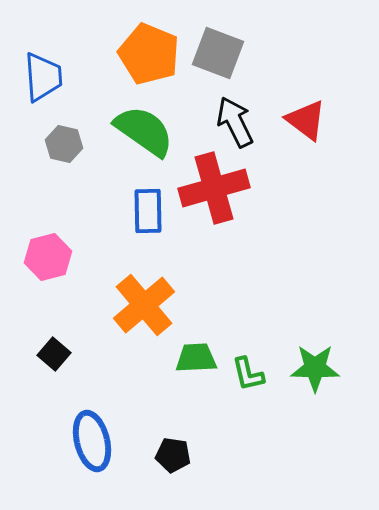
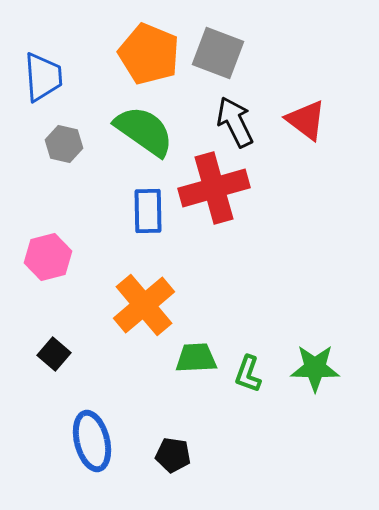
green L-shape: rotated 33 degrees clockwise
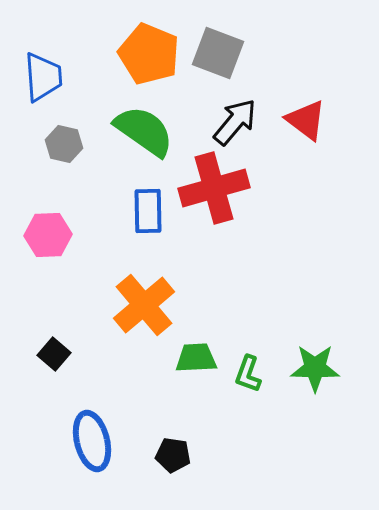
black arrow: rotated 66 degrees clockwise
pink hexagon: moved 22 px up; rotated 12 degrees clockwise
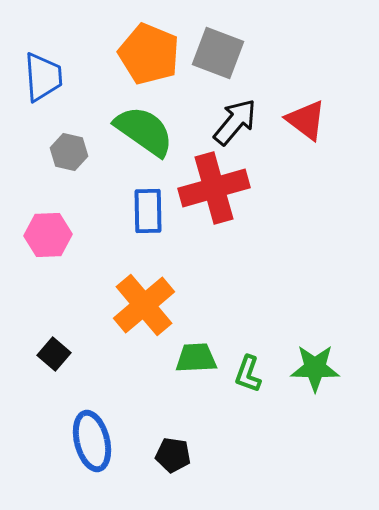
gray hexagon: moved 5 px right, 8 px down
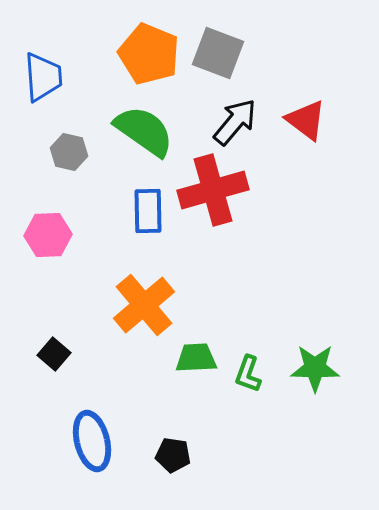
red cross: moved 1 px left, 2 px down
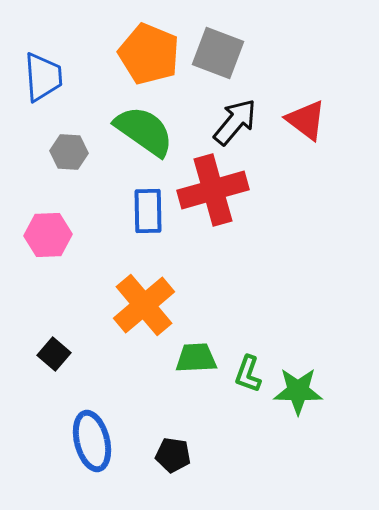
gray hexagon: rotated 9 degrees counterclockwise
green star: moved 17 px left, 23 px down
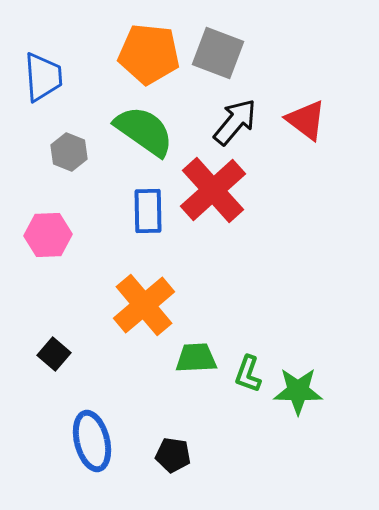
orange pentagon: rotated 16 degrees counterclockwise
gray hexagon: rotated 18 degrees clockwise
red cross: rotated 26 degrees counterclockwise
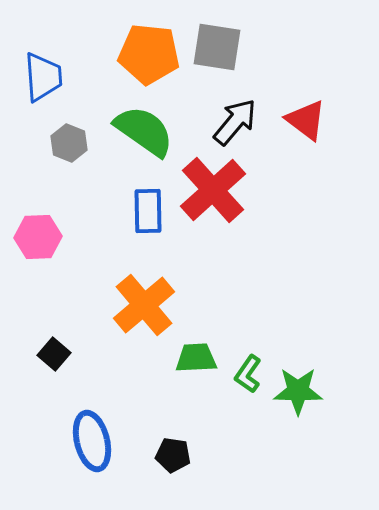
gray square: moved 1 px left, 6 px up; rotated 12 degrees counterclockwise
gray hexagon: moved 9 px up
pink hexagon: moved 10 px left, 2 px down
green L-shape: rotated 15 degrees clockwise
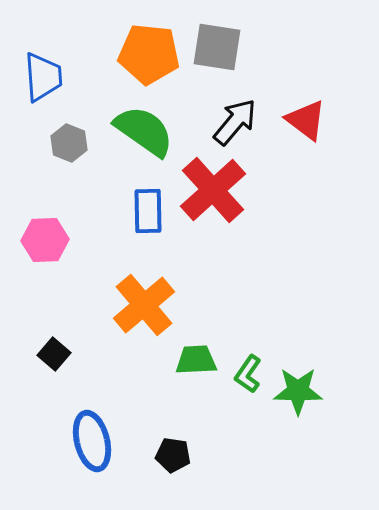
pink hexagon: moved 7 px right, 3 px down
green trapezoid: moved 2 px down
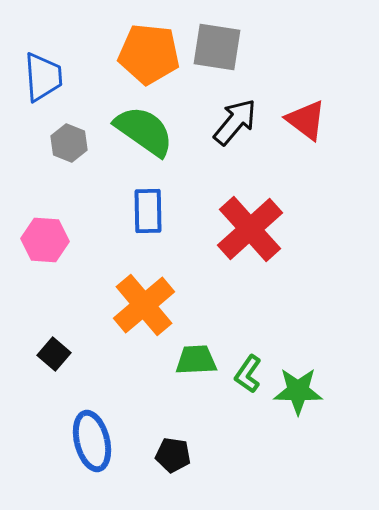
red cross: moved 37 px right, 39 px down
pink hexagon: rotated 6 degrees clockwise
